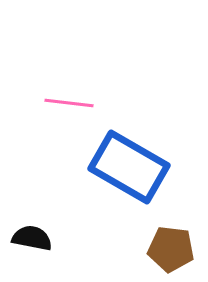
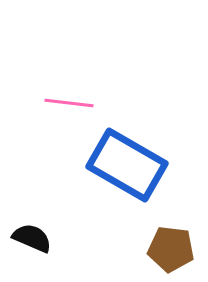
blue rectangle: moved 2 px left, 2 px up
black semicircle: rotated 12 degrees clockwise
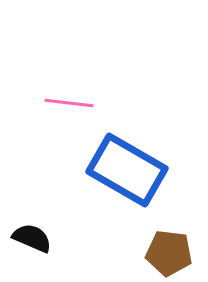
blue rectangle: moved 5 px down
brown pentagon: moved 2 px left, 4 px down
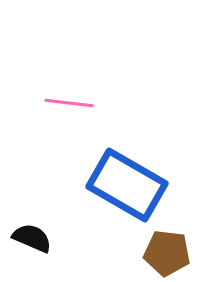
blue rectangle: moved 15 px down
brown pentagon: moved 2 px left
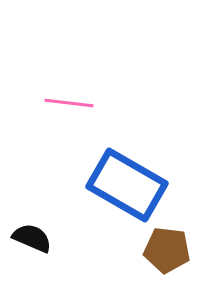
brown pentagon: moved 3 px up
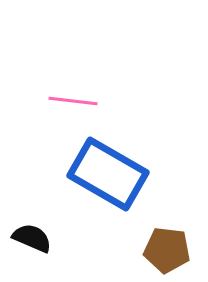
pink line: moved 4 px right, 2 px up
blue rectangle: moved 19 px left, 11 px up
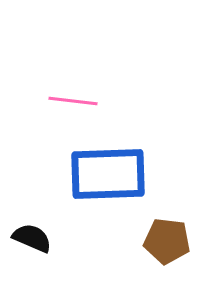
blue rectangle: rotated 32 degrees counterclockwise
brown pentagon: moved 9 px up
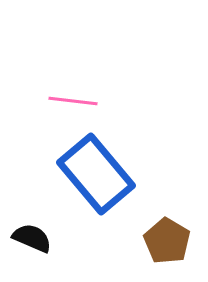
blue rectangle: moved 12 px left; rotated 52 degrees clockwise
brown pentagon: rotated 24 degrees clockwise
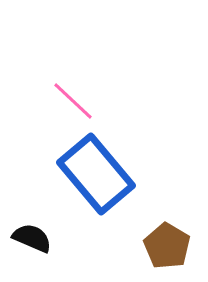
pink line: rotated 36 degrees clockwise
brown pentagon: moved 5 px down
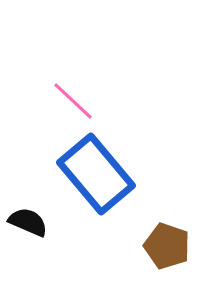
black semicircle: moved 4 px left, 16 px up
brown pentagon: rotated 12 degrees counterclockwise
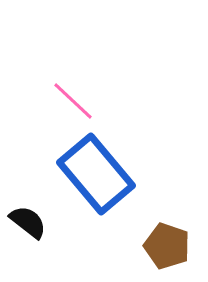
black semicircle: rotated 15 degrees clockwise
